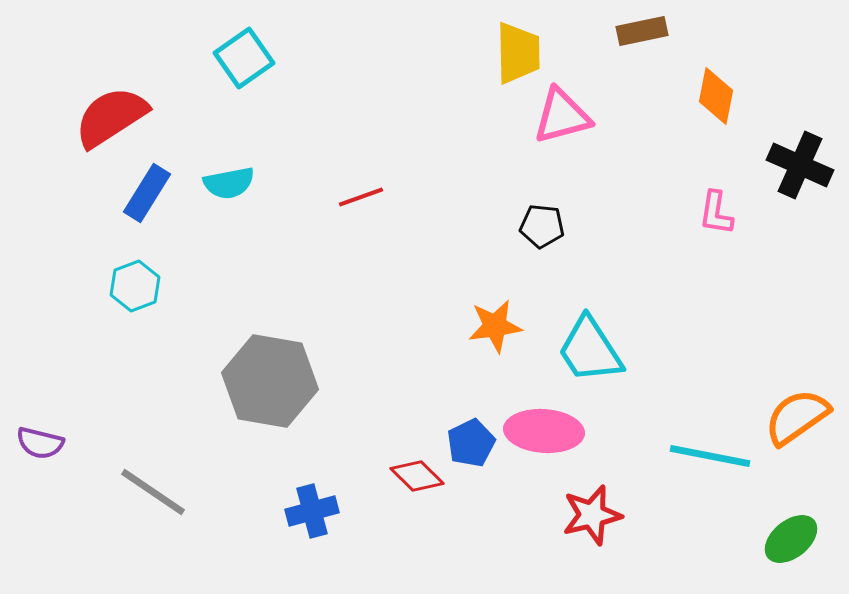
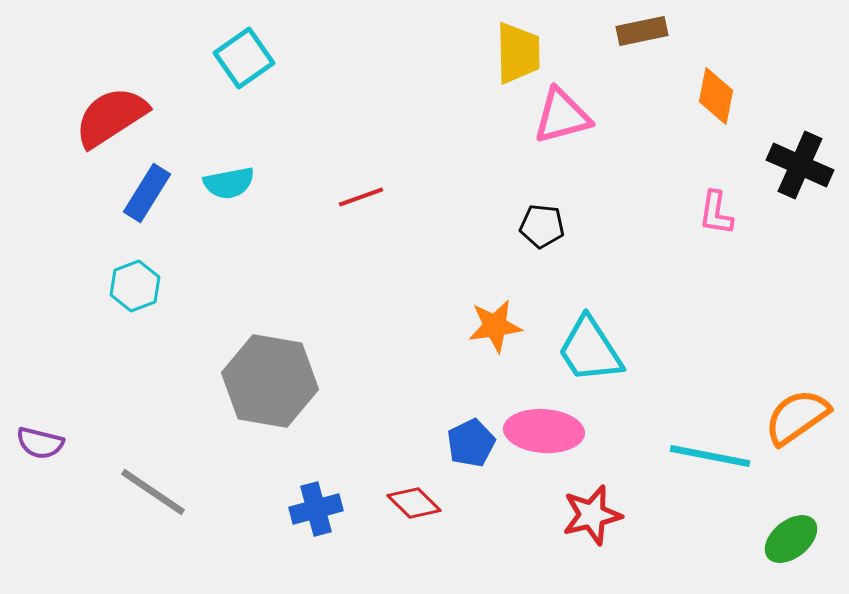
red diamond: moved 3 px left, 27 px down
blue cross: moved 4 px right, 2 px up
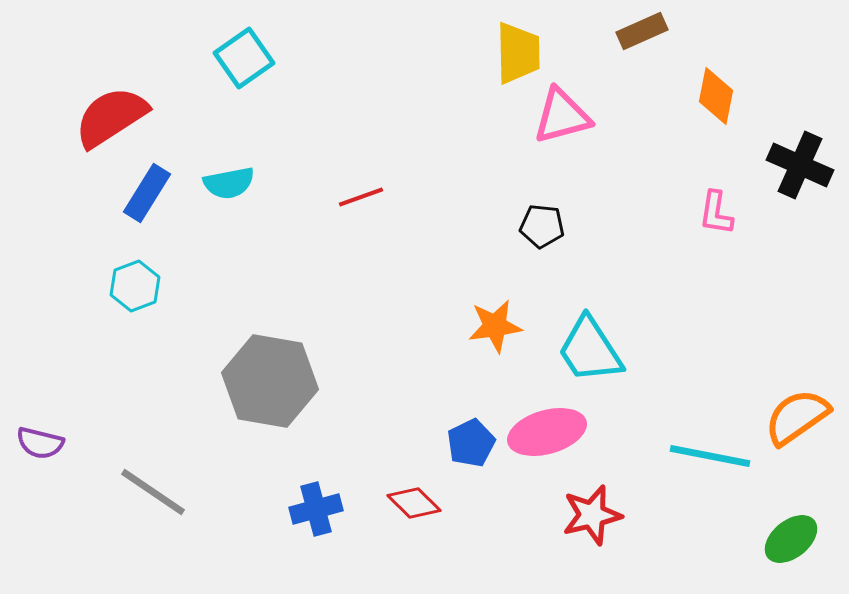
brown rectangle: rotated 12 degrees counterclockwise
pink ellipse: moved 3 px right, 1 px down; rotated 20 degrees counterclockwise
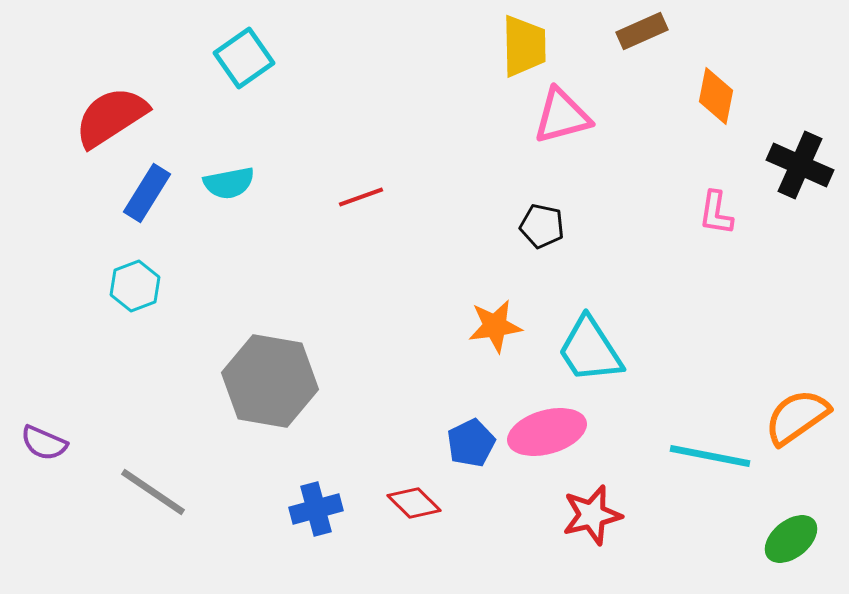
yellow trapezoid: moved 6 px right, 7 px up
black pentagon: rotated 6 degrees clockwise
purple semicircle: moved 4 px right; rotated 9 degrees clockwise
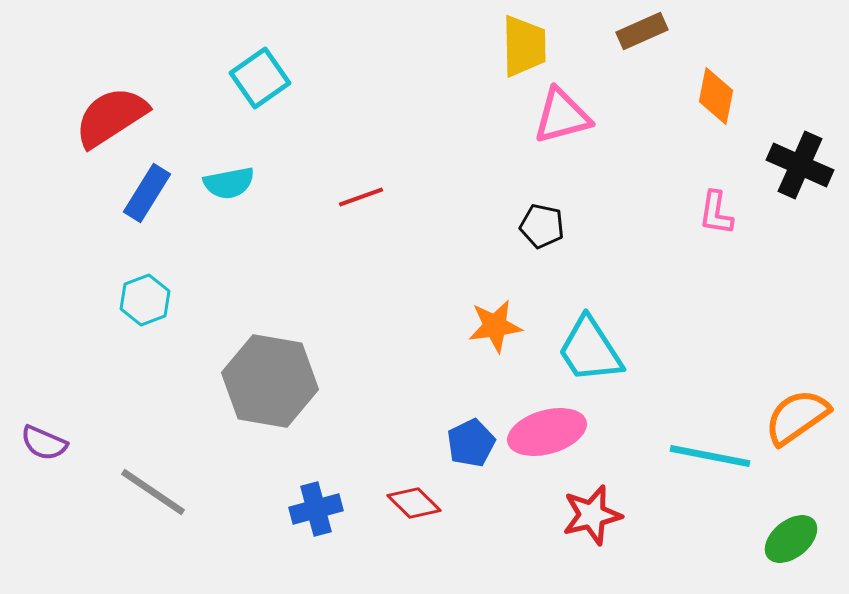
cyan square: moved 16 px right, 20 px down
cyan hexagon: moved 10 px right, 14 px down
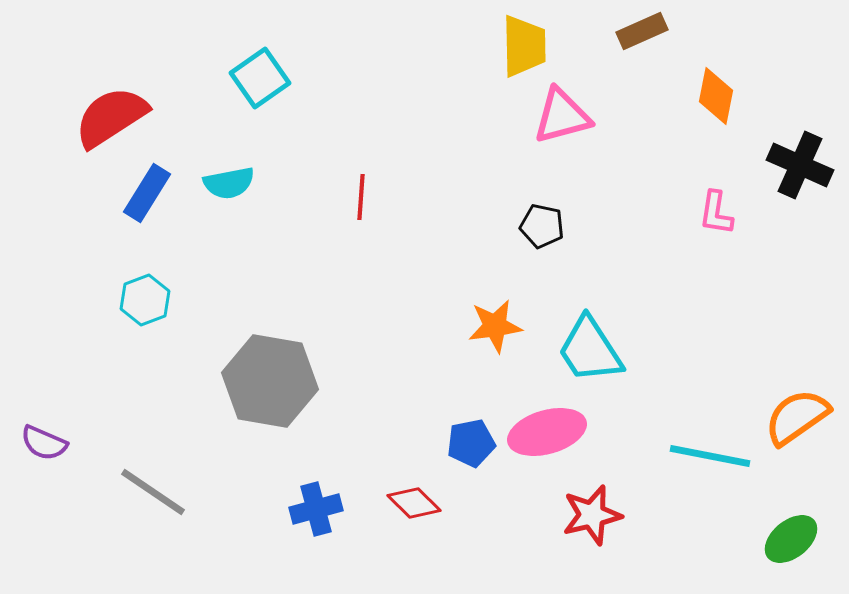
red line: rotated 66 degrees counterclockwise
blue pentagon: rotated 15 degrees clockwise
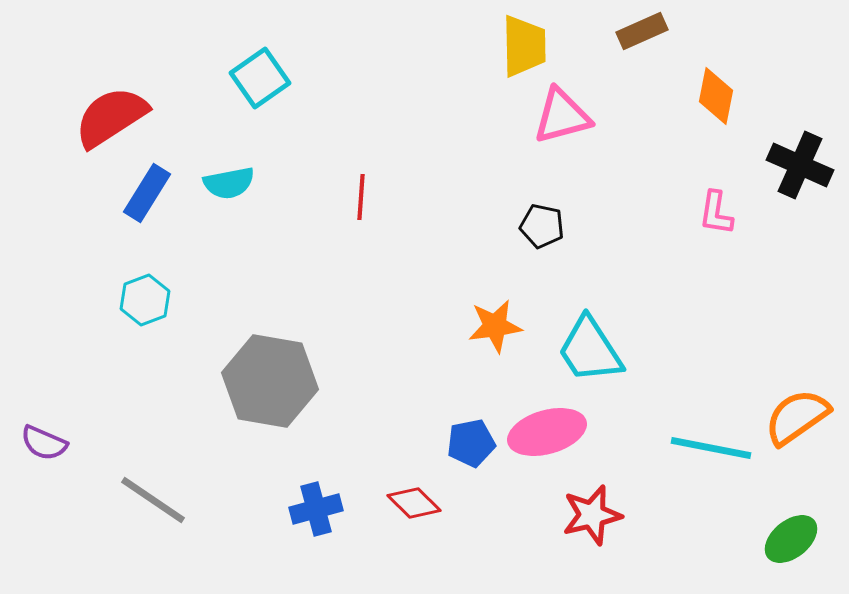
cyan line: moved 1 px right, 8 px up
gray line: moved 8 px down
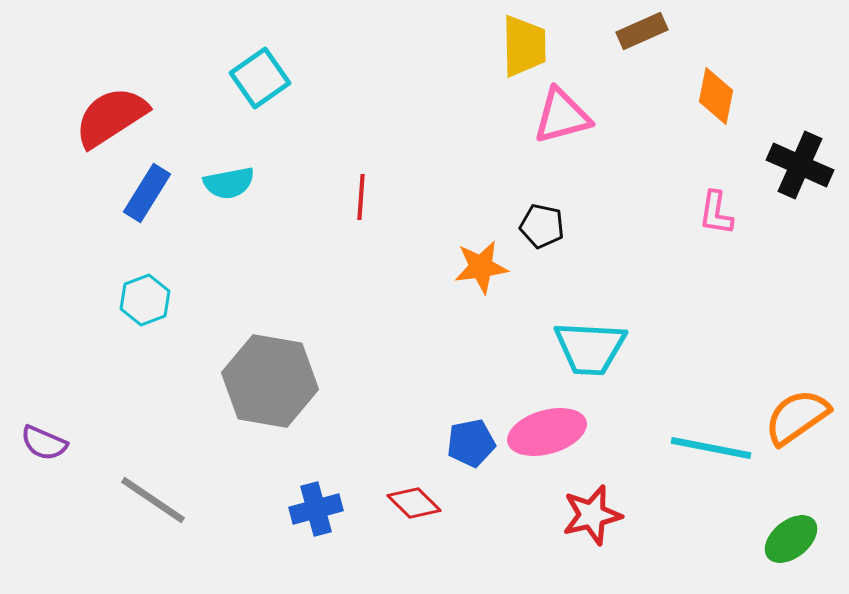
orange star: moved 14 px left, 59 px up
cyan trapezoid: moved 2 px up; rotated 54 degrees counterclockwise
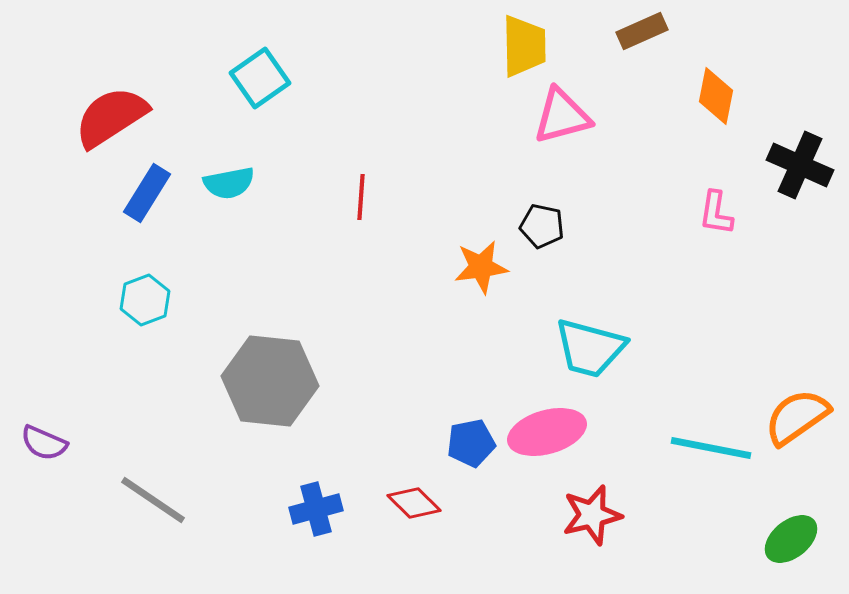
cyan trapezoid: rotated 12 degrees clockwise
gray hexagon: rotated 4 degrees counterclockwise
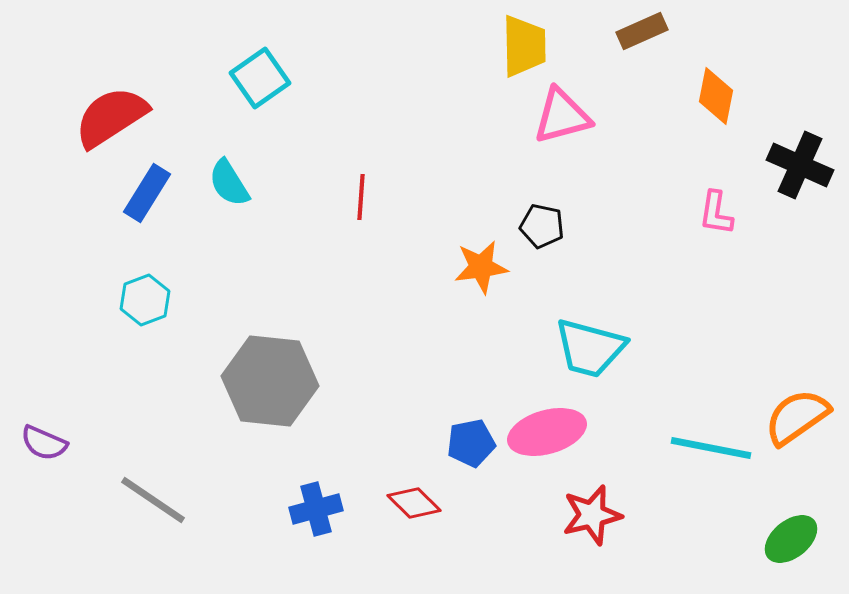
cyan semicircle: rotated 69 degrees clockwise
